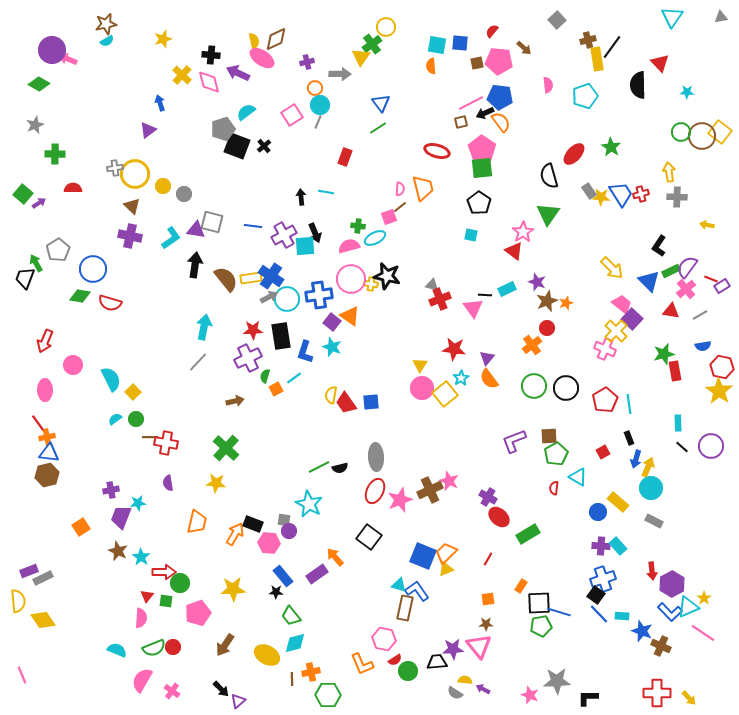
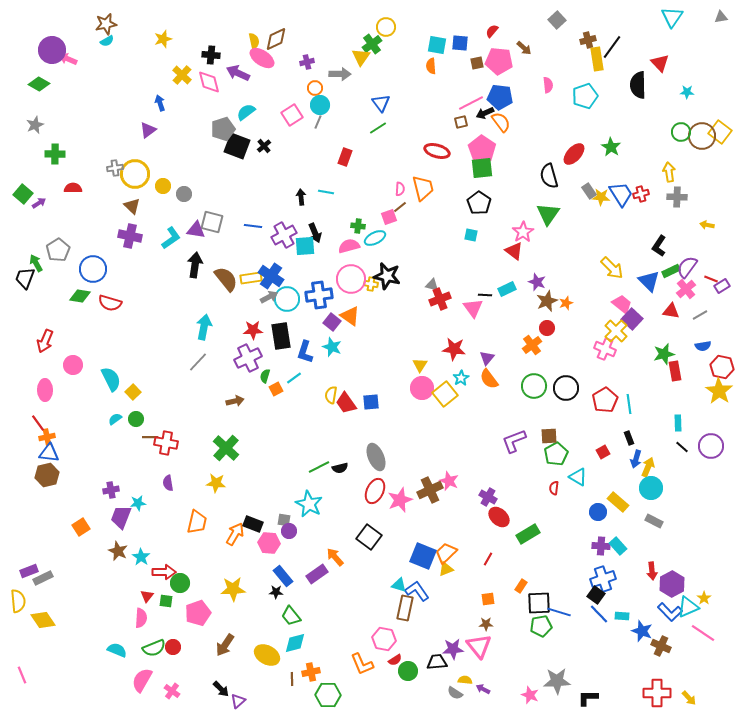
gray ellipse at (376, 457): rotated 20 degrees counterclockwise
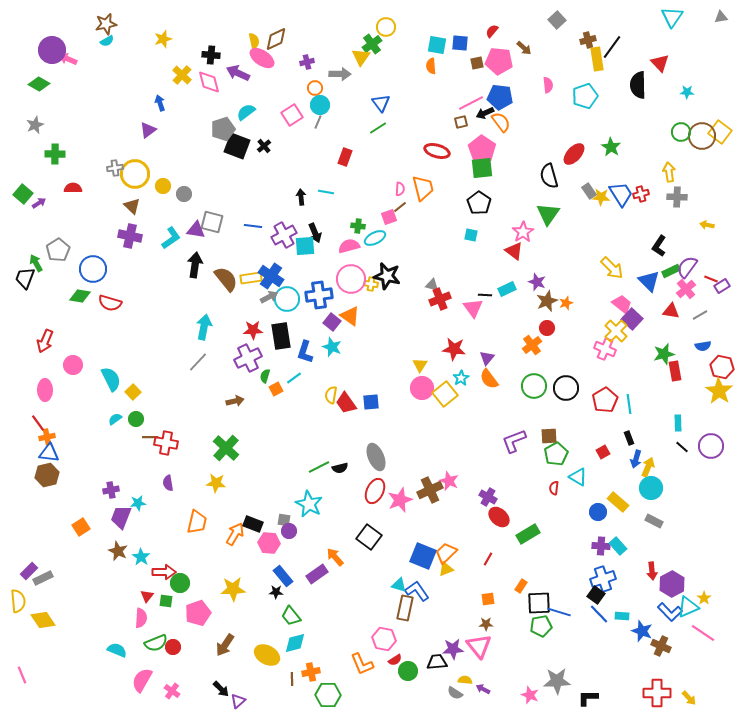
purple rectangle at (29, 571): rotated 24 degrees counterclockwise
green semicircle at (154, 648): moved 2 px right, 5 px up
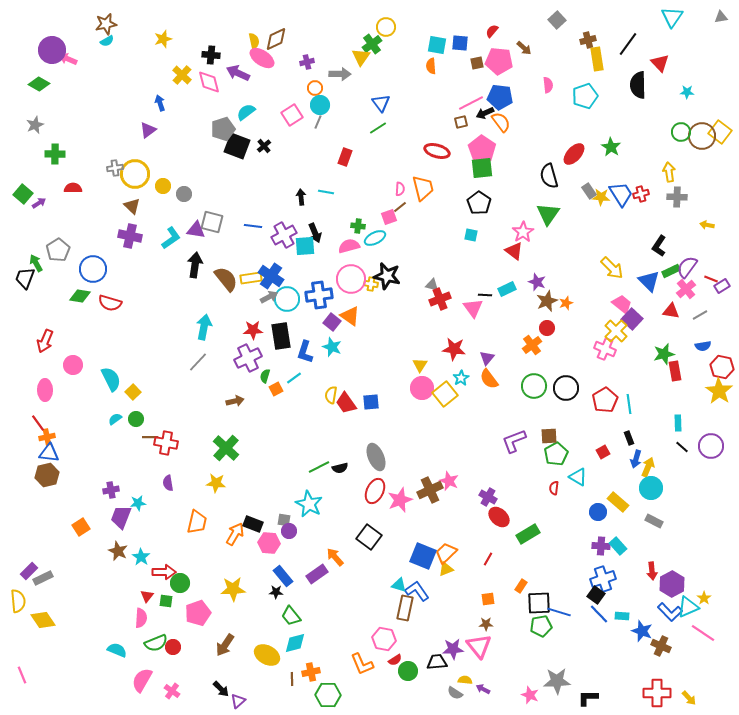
black line at (612, 47): moved 16 px right, 3 px up
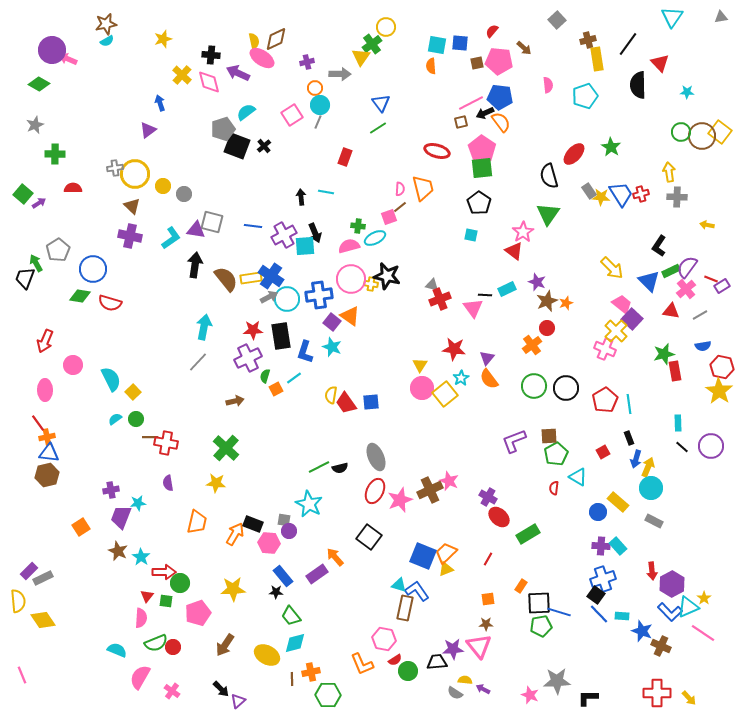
pink semicircle at (142, 680): moved 2 px left, 3 px up
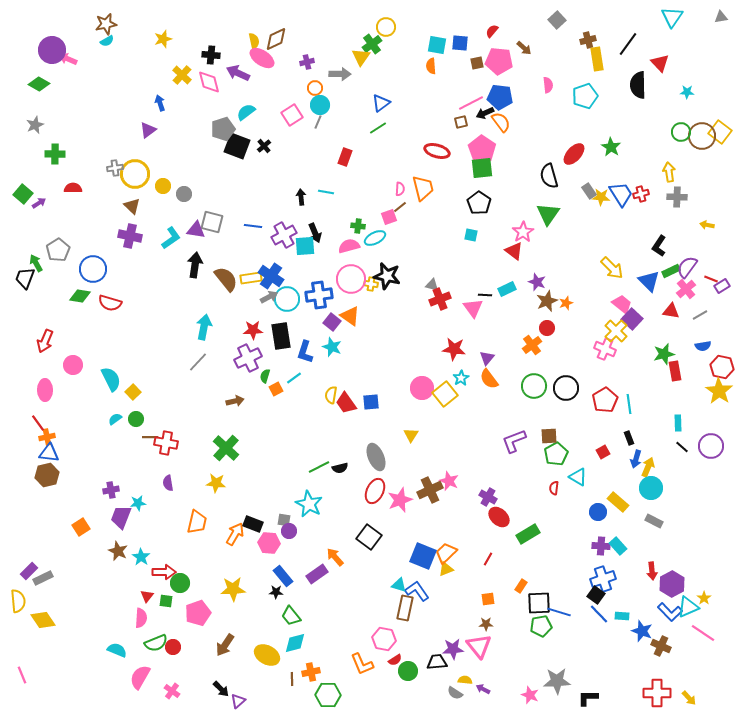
blue triangle at (381, 103): rotated 30 degrees clockwise
yellow triangle at (420, 365): moved 9 px left, 70 px down
